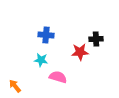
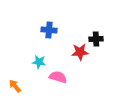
blue cross: moved 3 px right, 5 px up
cyan star: moved 2 px left, 2 px down
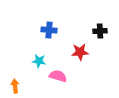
black cross: moved 4 px right, 8 px up
cyan star: moved 1 px up
pink semicircle: moved 1 px up
orange arrow: rotated 32 degrees clockwise
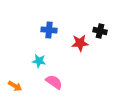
black cross: rotated 16 degrees clockwise
red star: moved 9 px up
pink semicircle: moved 4 px left, 6 px down; rotated 18 degrees clockwise
orange arrow: rotated 128 degrees clockwise
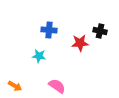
cyan star: moved 5 px up
pink semicircle: moved 3 px right, 4 px down
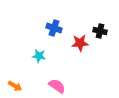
blue cross: moved 5 px right, 2 px up; rotated 14 degrees clockwise
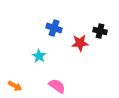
cyan star: rotated 24 degrees clockwise
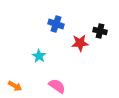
blue cross: moved 2 px right, 4 px up
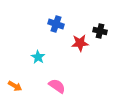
cyan star: moved 1 px left, 1 px down
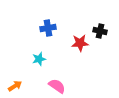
blue cross: moved 8 px left, 4 px down; rotated 28 degrees counterclockwise
cyan star: moved 1 px right, 2 px down; rotated 24 degrees clockwise
orange arrow: rotated 64 degrees counterclockwise
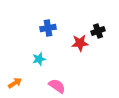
black cross: moved 2 px left; rotated 32 degrees counterclockwise
orange arrow: moved 3 px up
